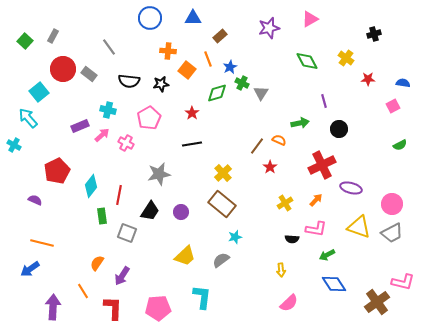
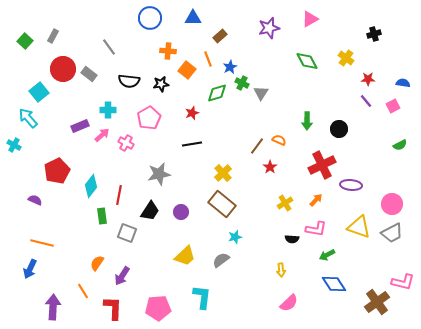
purple line at (324, 101): moved 42 px right; rotated 24 degrees counterclockwise
cyan cross at (108, 110): rotated 14 degrees counterclockwise
red star at (192, 113): rotated 16 degrees clockwise
green arrow at (300, 123): moved 7 px right, 2 px up; rotated 102 degrees clockwise
purple ellipse at (351, 188): moved 3 px up; rotated 10 degrees counterclockwise
blue arrow at (30, 269): rotated 30 degrees counterclockwise
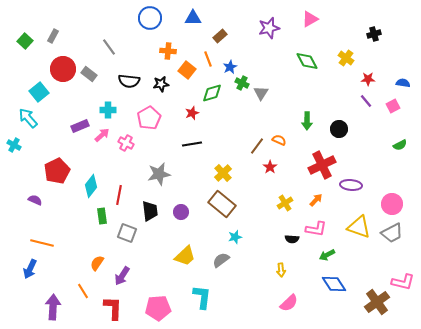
green diamond at (217, 93): moved 5 px left
black trapezoid at (150, 211): rotated 40 degrees counterclockwise
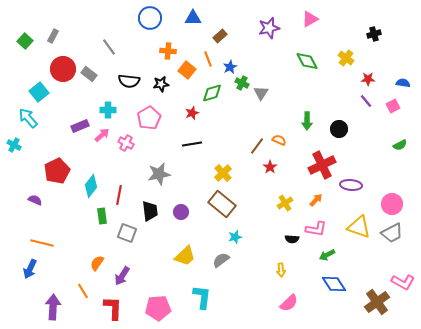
pink L-shape at (403, 282): rotated 15 degrees clockwise
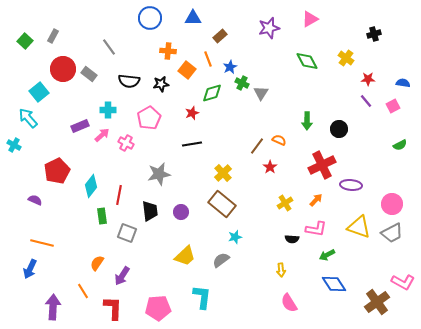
pink semicircle at (289, 303): rotated 102 degrees clockwise
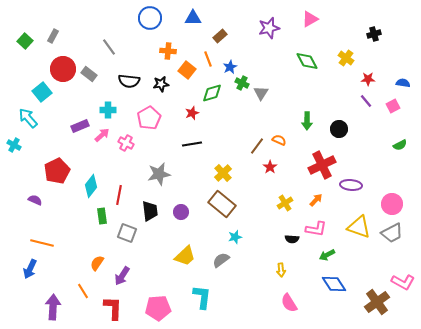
cyan square at (39, 92): moved 3 px right
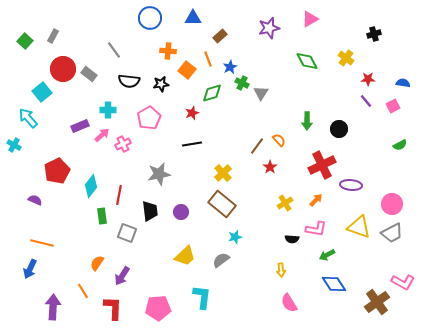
gray line at (109, 47): moved 5 px right, 3 px down
orange semicircle at (279, 140): rotated 24 degrees clockwise
pink cross at (126, 143): moved 3 px left, 1 px down; rotated 35 degrees clockwise
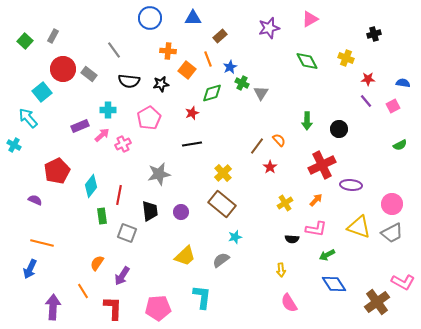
yellow cross at (346, 58): rotated 14 degrees counterclockwise
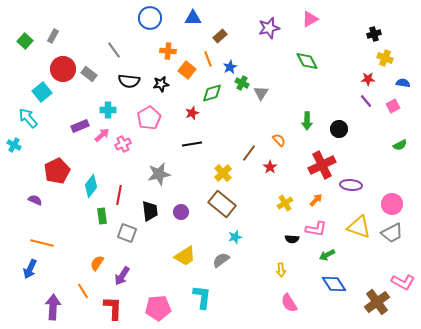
yellow cross at (346, 58): moved 39 px right
brown line at (257, 146): moved 8 px left, 7 px down
yellow trapezoid at (185, 256): rotated 10 degrees clockwise
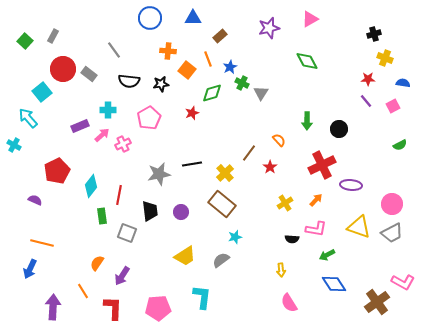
black line at (192, 144): moved 20 px down
yellow cross at (223, 173): moved 2 px right
